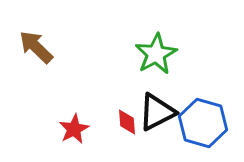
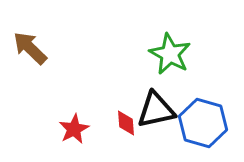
brown arrow: moved 6 px left, 1 px down
green star: moved 14 px right; rotated 15 degrees counterclockwise
black triangle: moved 1 px left, 2 px up; rotated 15 degrees clockwise
red diamond: moved 1 px left, 1 px down
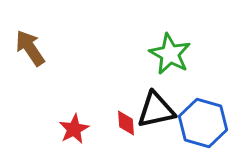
brown arrow: rotated 12 degrees clockwise
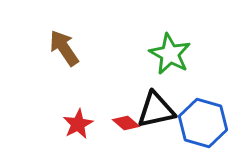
brown arrow: moved 34 px right
red diamond: rotated 44 degrees counterclockwise
red star: moved 4 px right, 5 px up
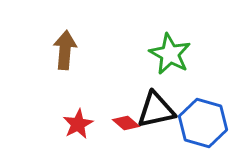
brown arrow: moved 1 px right, 2 px down; rotated 39 degrees clockwise
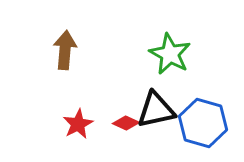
red diamond: rotated 16 degrees counterclockwise
